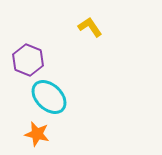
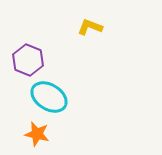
yellow L-shape: rotated 35 degrees counterclockwise
cyan ellipse: rotated 12 degrees counterclockwise
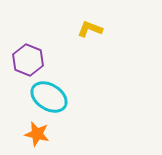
yellow L-shape: moved 2 px down
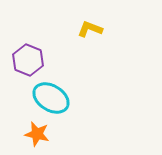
cyan ellipse: moved 2 px right, 1 px down
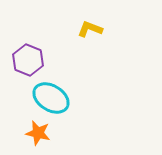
orange star: moved 1 px right, 1 px up
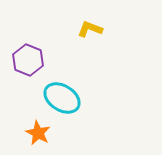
cyan ellipse: moved 11 px right
orange star: rotated 15 degrees clockwise
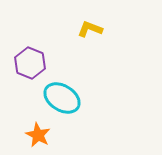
purple hexagon: moved 2 px right, 3 px down
orange star: moved 2 px down
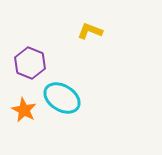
yellow L-shape: moved 2 px down
orange star: moved 14 px left, 25 px up
